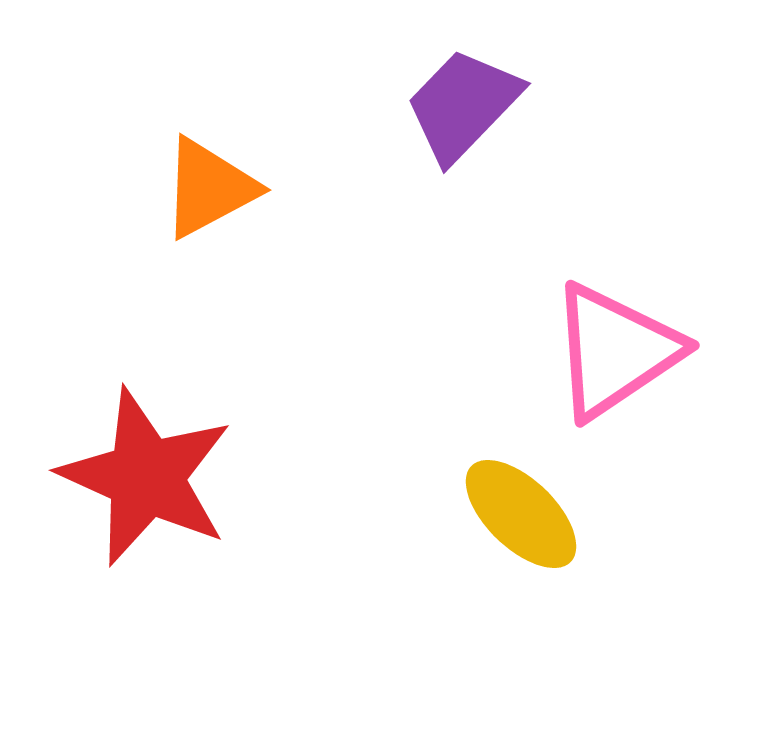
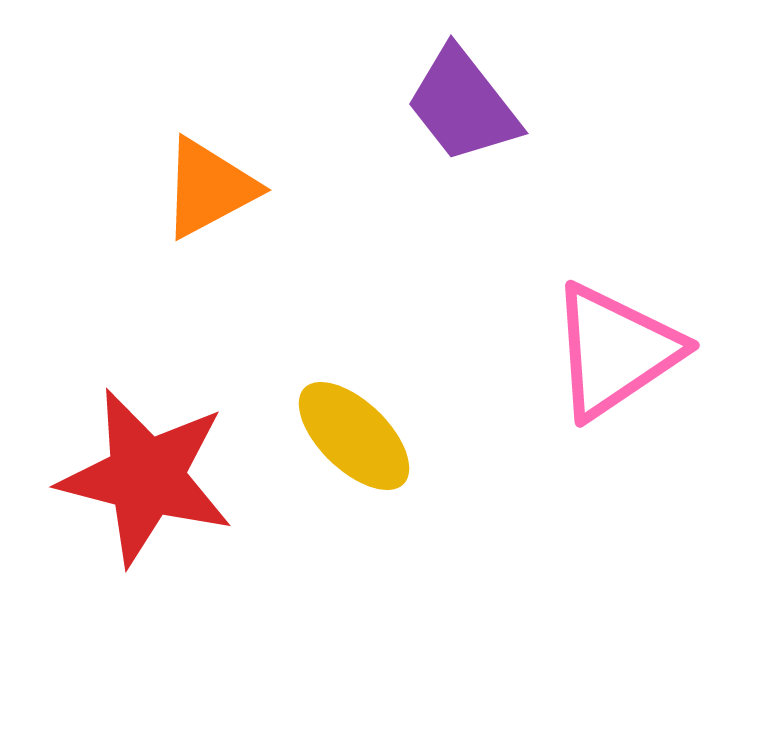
purple trapezoid: rotated 82 degrees counterclockwise
red star: rotated 10 degrees counterclockwise
yellow ellipse: moved 167 px left, 78 px up
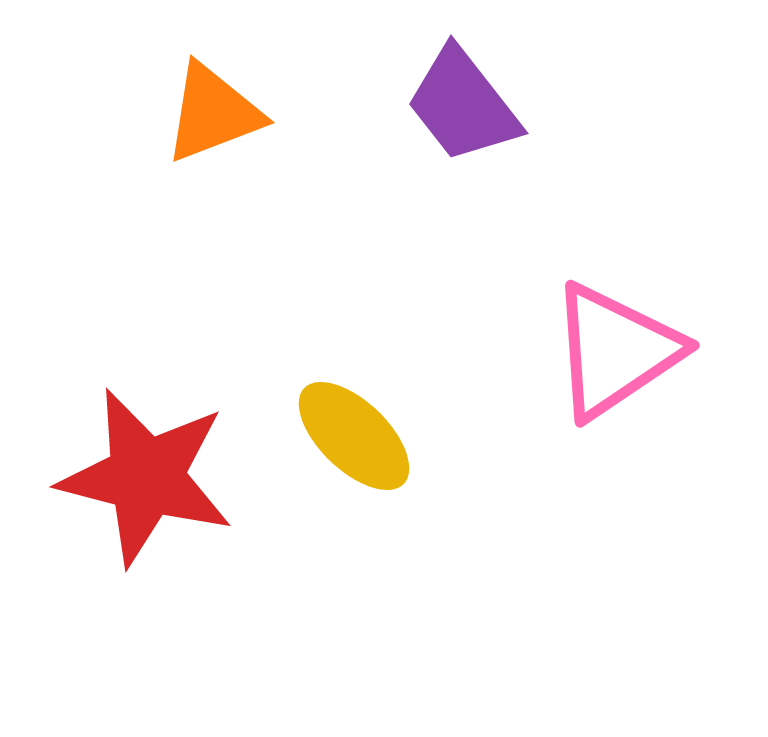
orange triangle: moved 4 px right, 75 px up; rotated 7 degrees clockwise
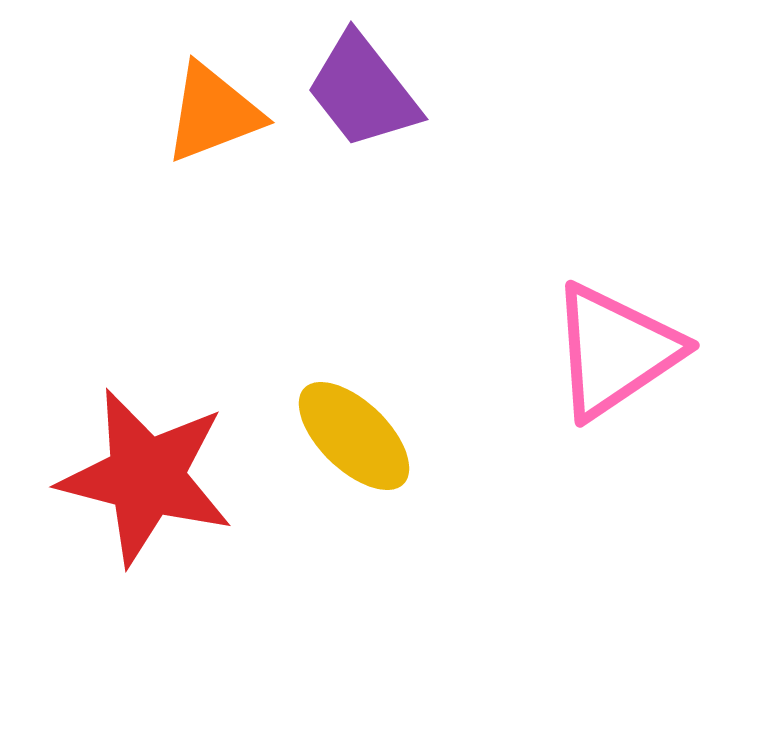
purple trapezoid: moved 100 px left, 14 px up
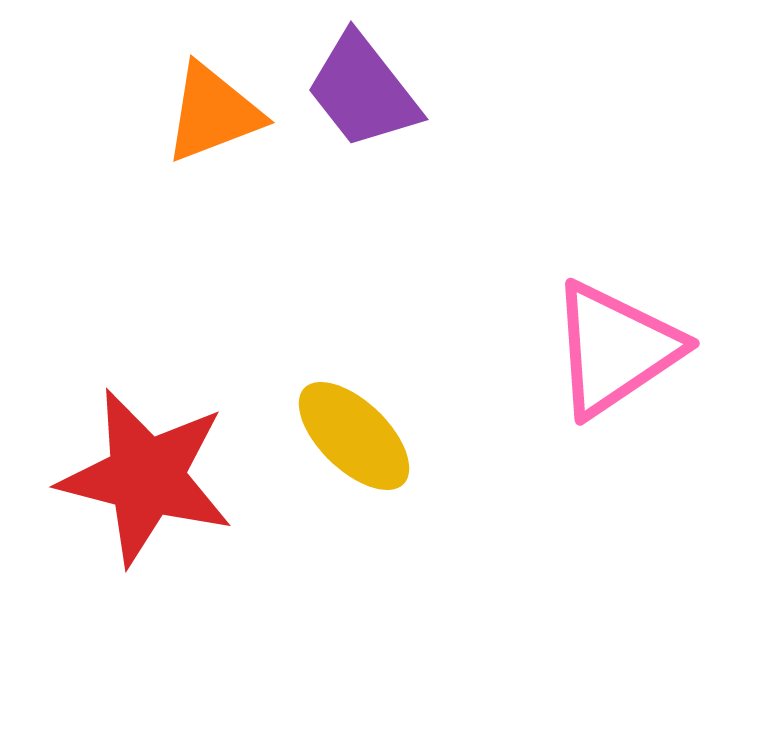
pink triangle: moved 2 px up
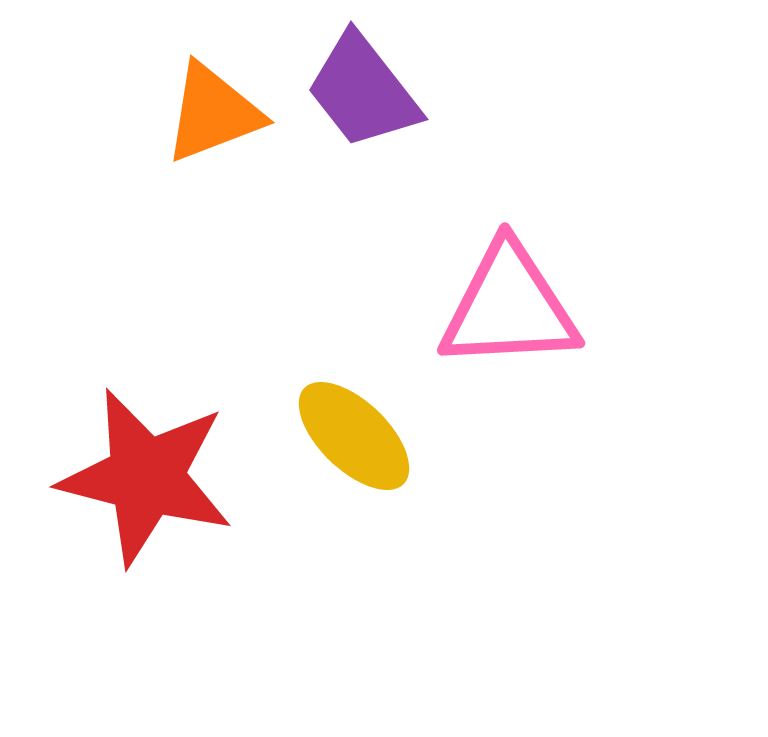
pink triangle: moved 106 px left, 42 px up; rotated 31 degrees clockwise
